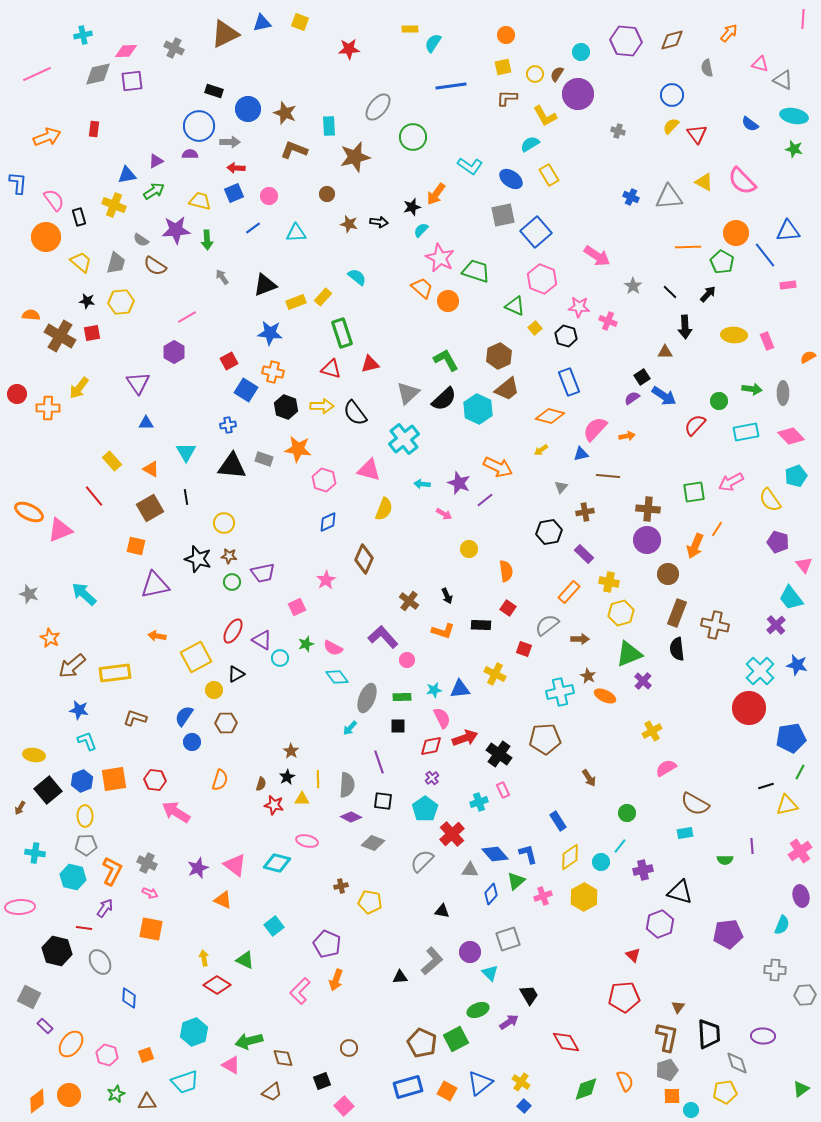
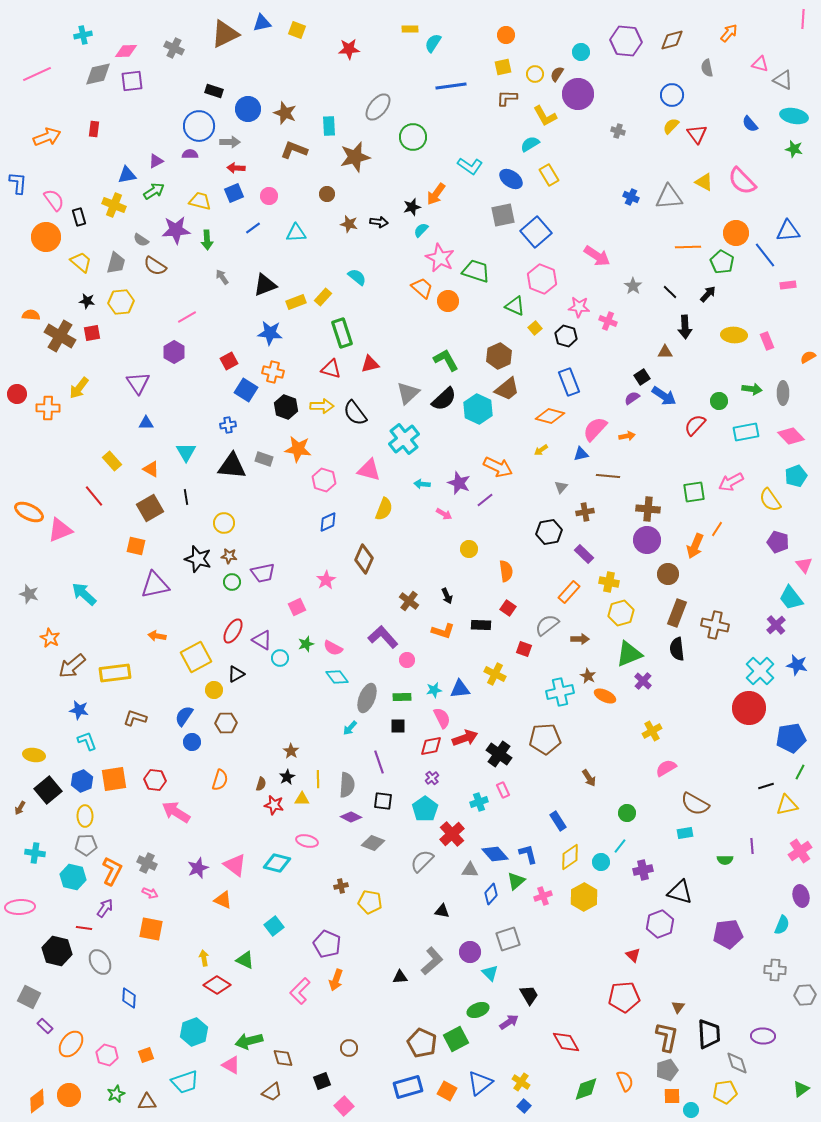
yellow square at (300, 22): moved 3 px left, 8 px down
blue semicircle at (750, 124): rotated 12 degrees clockwise
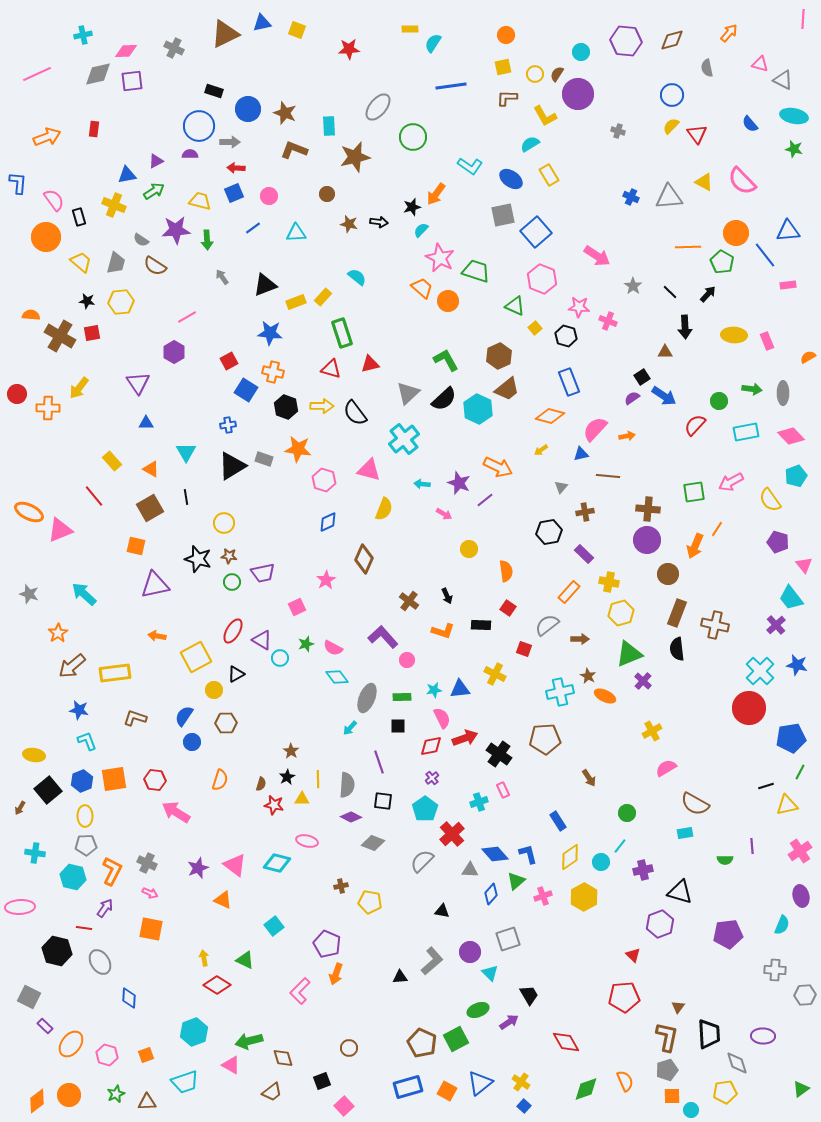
black triangle at (232, 466): rotated 36 degrees counterclockwise
orange star at (50, 638): moved 8 px right, 5 px up; rotated 12 degrees clockwise
orange arrow at (336, 980): moved 6 px up
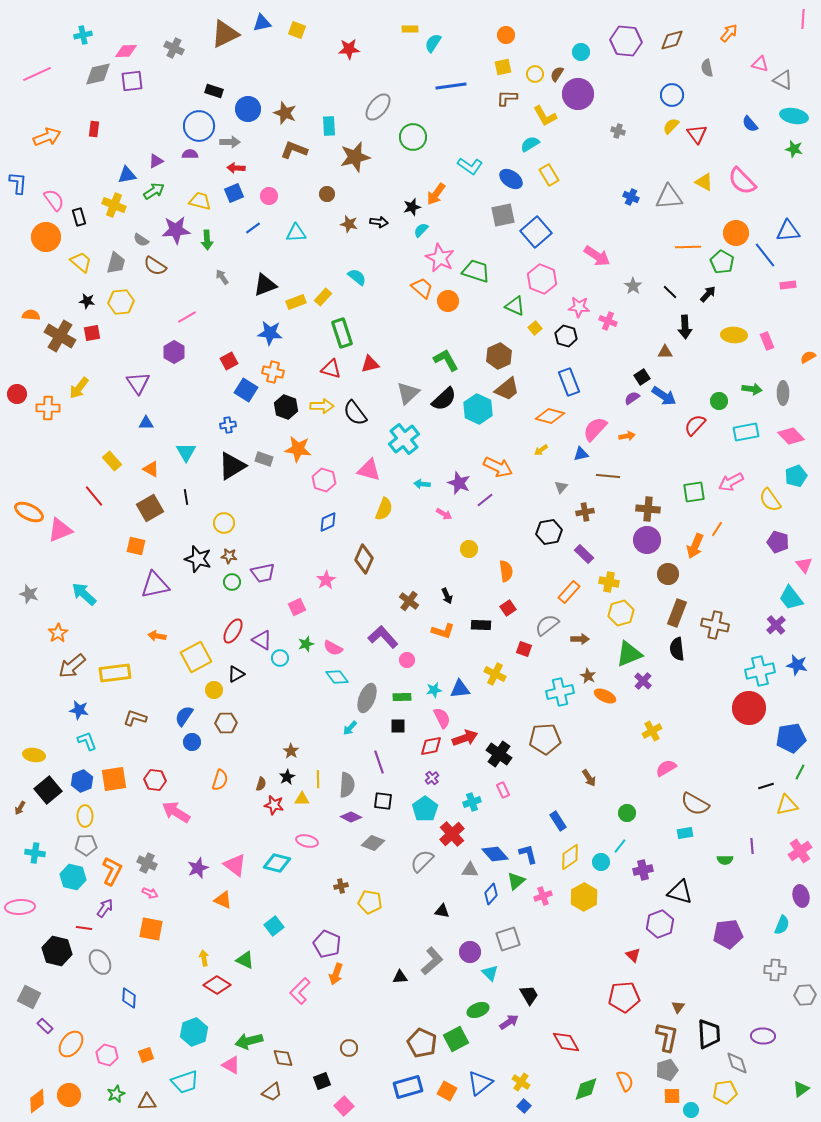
red square at (508, 608): rotated 21 degrees clockwise
cyan cross at (760, 671): rotated 32 degrees clockwise
cyan cross at (479, 802): moved 7 px left
